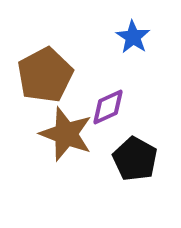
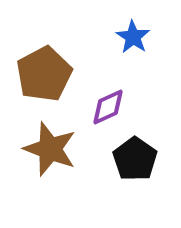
brown pentagon: moved 1 px left, 1 px up
brown star: moved 16 px left, 15 px down
black pentagon: rotated 6 degrees clockwise
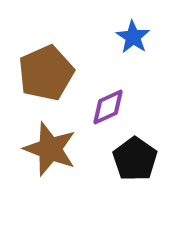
brown pentagon: moved 2 px right, 1 px up; rotated 4 degrees clockwise
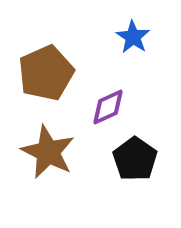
brown star: moved 2 px left, 3 px down; rotated 6 degrees clockwise
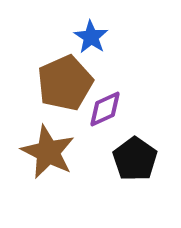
blue star: moved 42 px left
brown pentagon: moved 19 px right, 10 px down
purple diamond: moved 3 px left, 2 px down
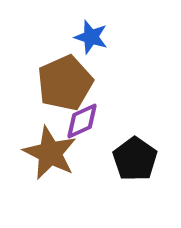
blue star: rotated 16 degrees counterclockwise
purple diamond: moved 23 px left, 12 px down
brown star: moved 2 px right, 1 px down
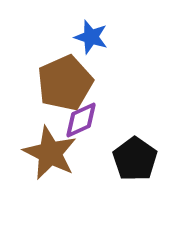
purple diamond: moved 1 px left, 1 px up
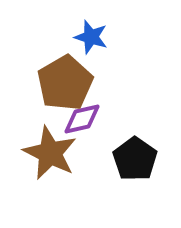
brown pentagon: rotated 6 degrees counterclockwise
purple diamond: moved 1 px right, 1 px up; rotated 12 degrees clockwise
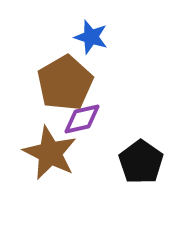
black pentagon: moved 6 px right, 3 px down
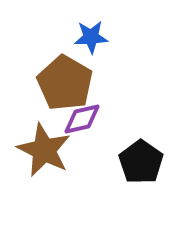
blue star: rotated 20 degrees counterclockwise
brown pentagon: rotated 12 degrees counterclockwise
brown star: moved 6 px left, 3 px up
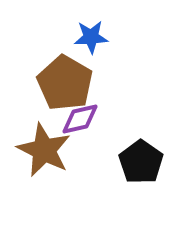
purple diamond: moved 2 px left
